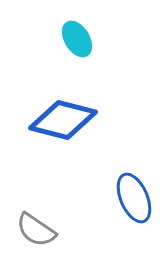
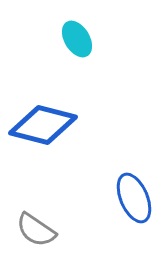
blue diamond: moved 20 px left, 5 px down
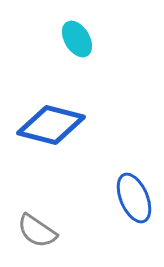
blue diamond: moved 8 px right
gray semicircle: moved 1 px right, 1 px down
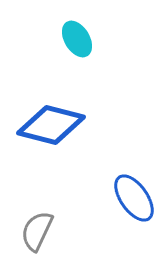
blue ellipse: rotated 12 degrees counterclockwise
gray semicircle: rotated 81 degrees clockwise
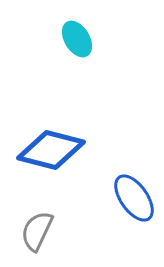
blue diamond: moved 25 px down
